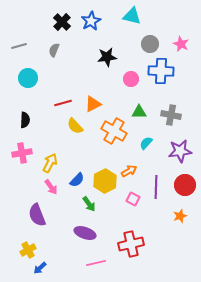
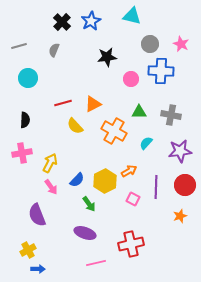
blue arrow: moved 2 px left, 1 px down; rotated 136 degrees counterclockwise
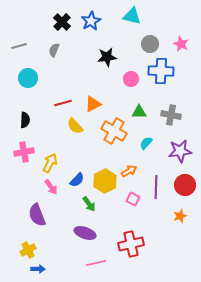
pink cross: moved 2 px right, 1 px up
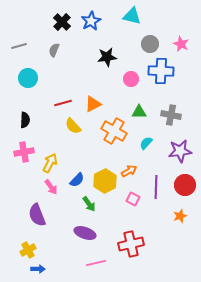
yellow semicircle: moved 2 px left
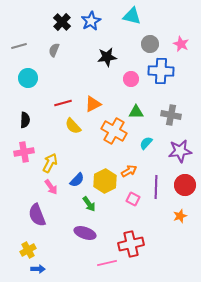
green triangle: moved 3 px left
pink line: moved 11 px right
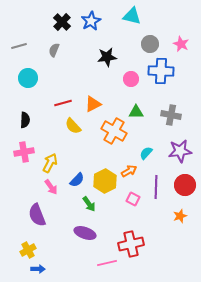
cyan semicircle: moved 10 px down
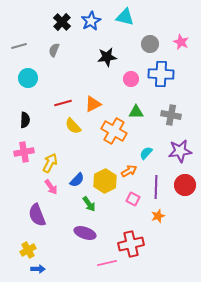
cyan triangle: moved 7 px left, 1 px down
pink star: moved 2 px up
blue cross: moved 3 px down
orange star: moved 22 px left
